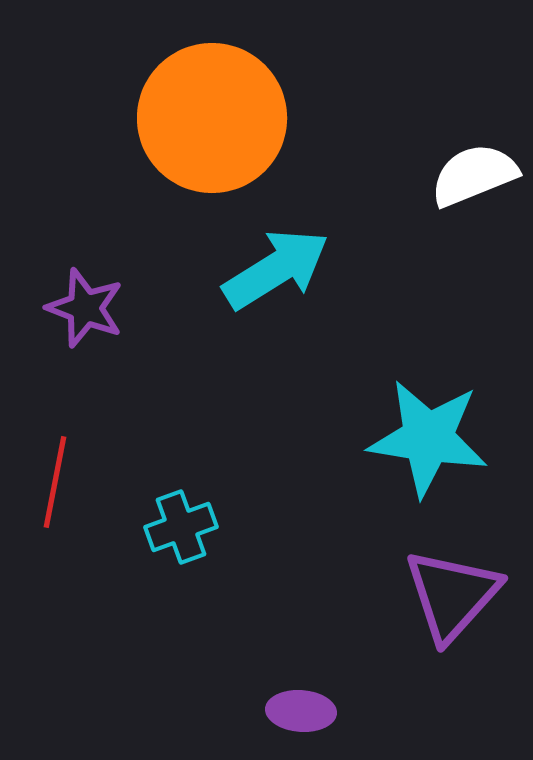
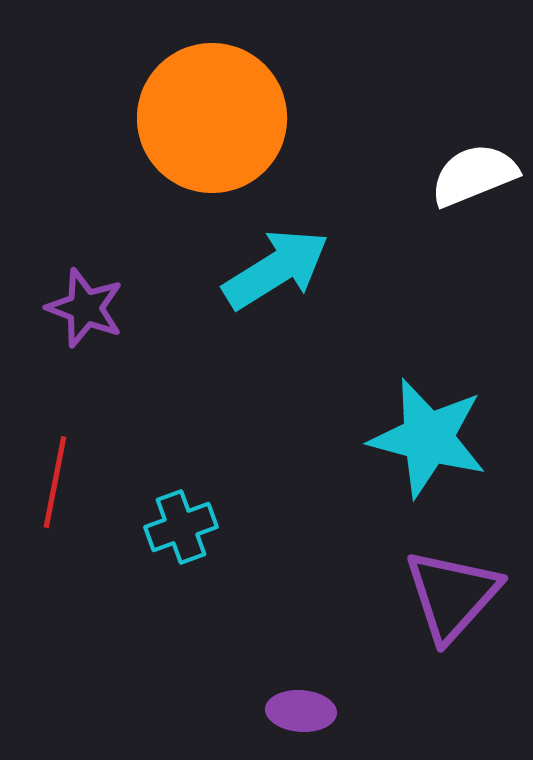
cyan star: rotated 6 degrees clockwise
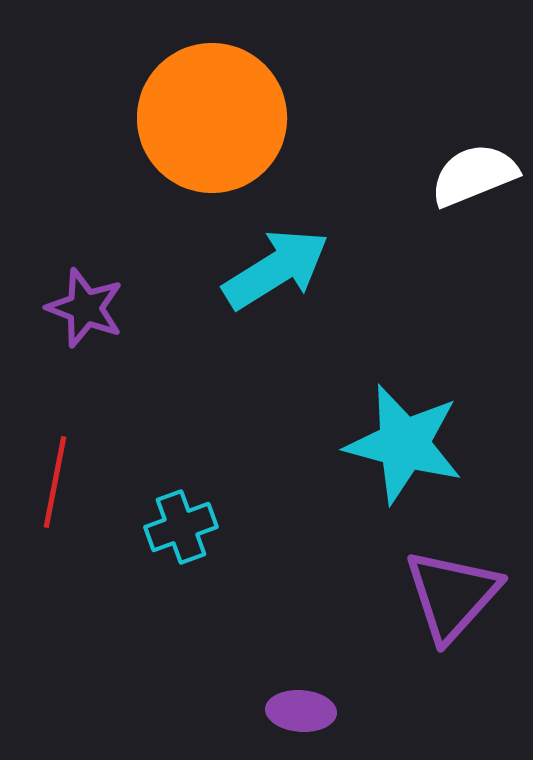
cyan star: moved 24 px left, 6 px down
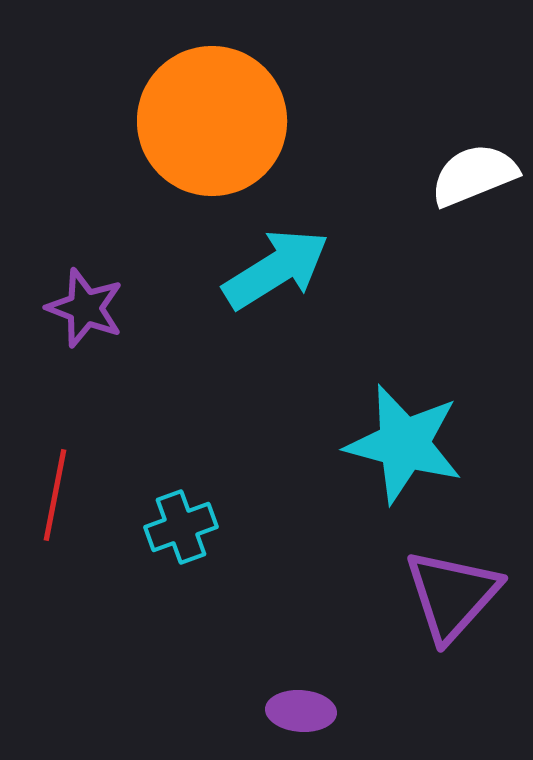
orange circle: moved 3 px down
red line: moved 13 px down
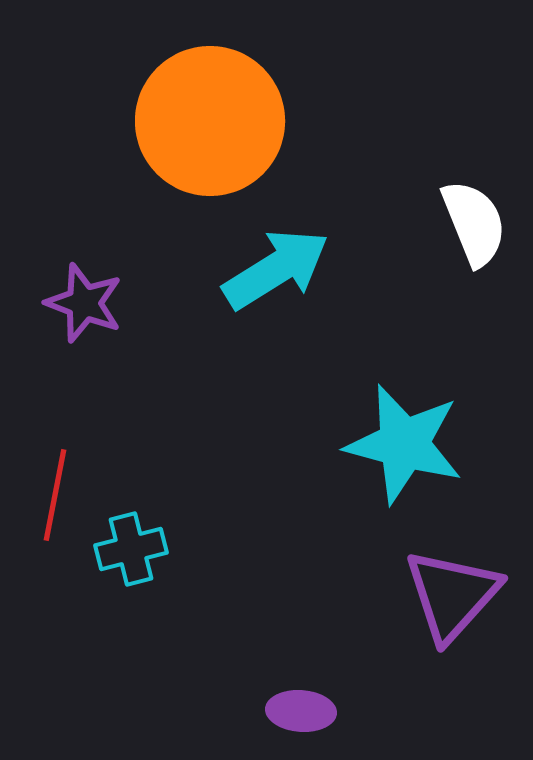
orange circle: moved 2 px left
white semicircle: moved 48 px down; rotated 90 degrees clockwise
purple star: moved 1 px left, 5 px up
cyan cross: moved 50 px left, 22 px down; rotated 6 degrees clockwise
